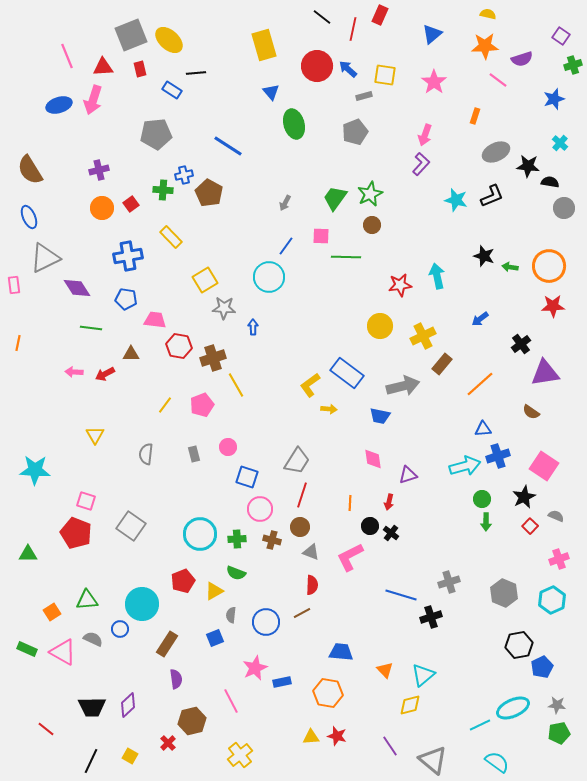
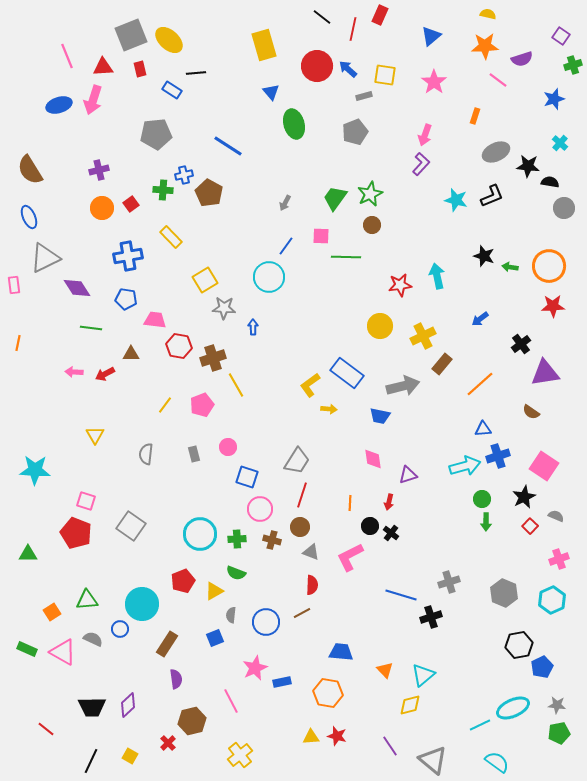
blue triangle at (432, 34): moved 1 px left, 2 px down
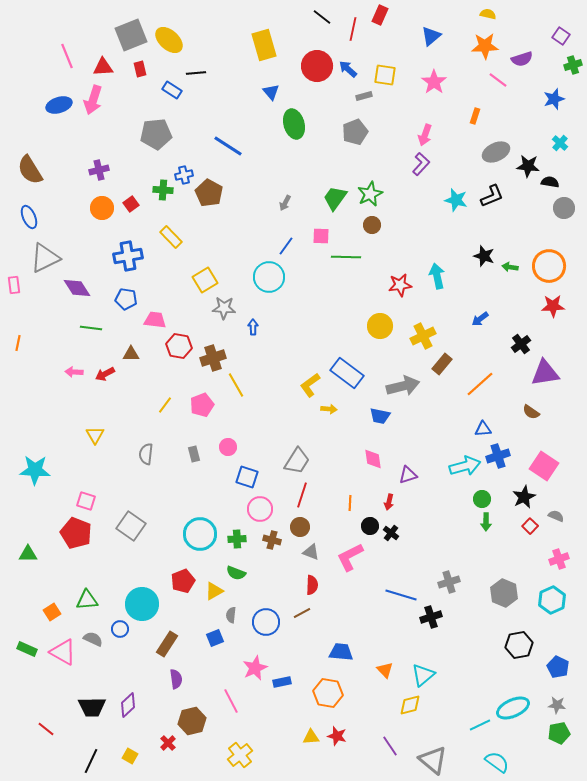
blue pentagon at (542, 667): moved 16 px right; rotated 20 degrees counterclockwise
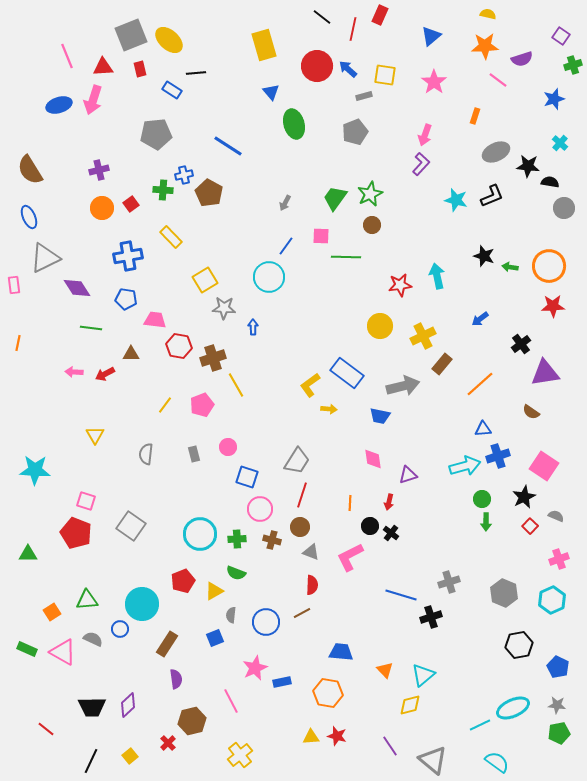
yellow square at (130, 756): rotated 21 degrees clockwise
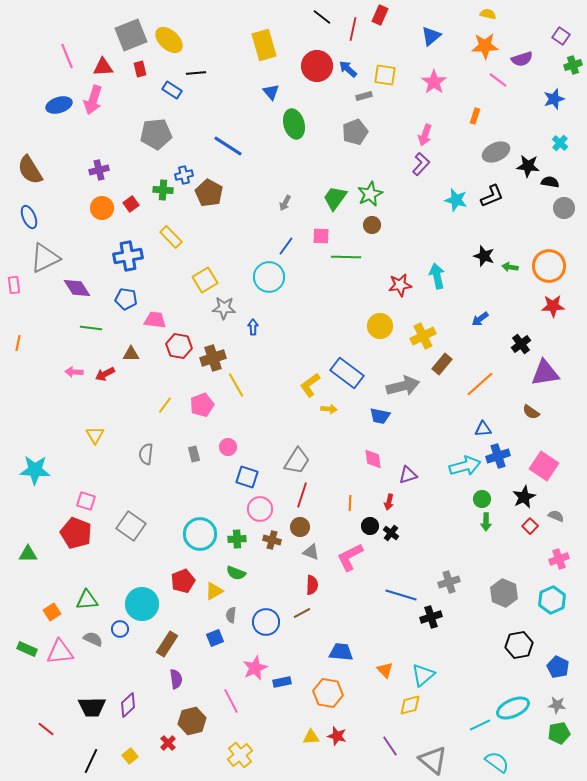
pink triangle at (63, 652): moved 3 px left; rotated 36 degrees counterclockwise
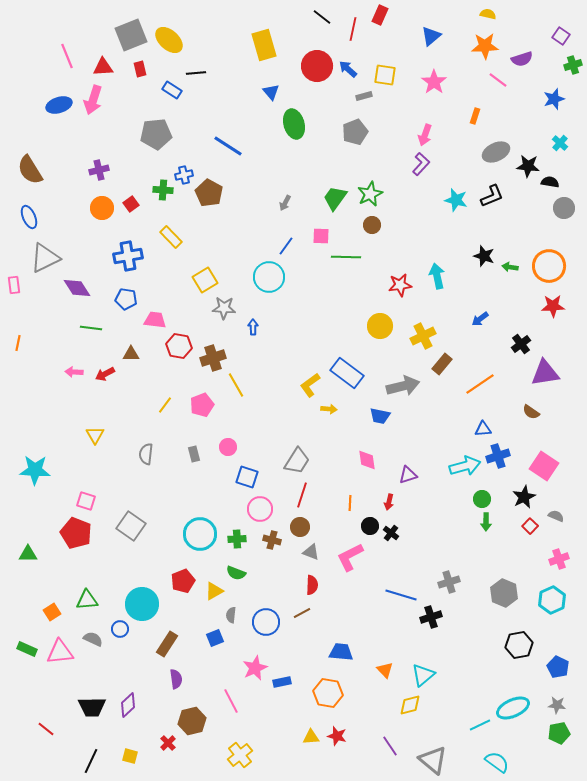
orange line at (480, 384): rotated 8 degrees clockwise
pink diamond at (373, 459): moved 6 px left, 1 px down
yellow square at (130, 756): rotated 35 degrees counterclockwise
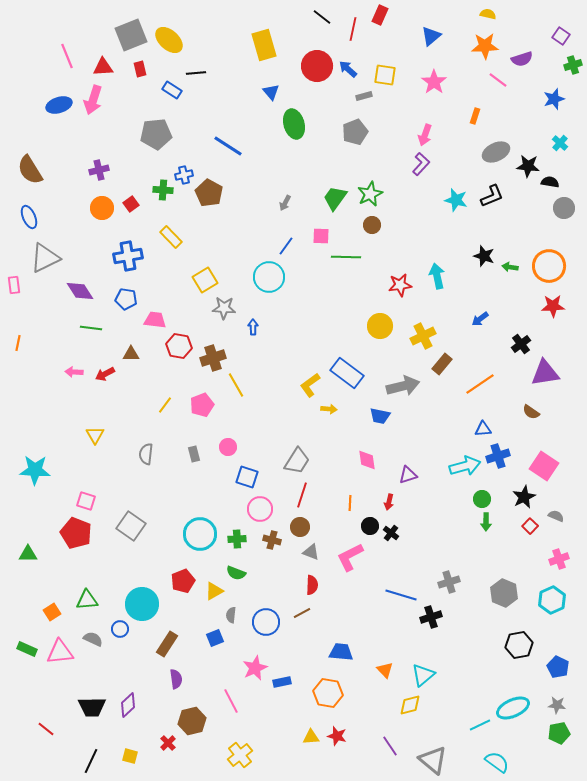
purple diamond at (77, 288): moved 3 px right, 3 px down
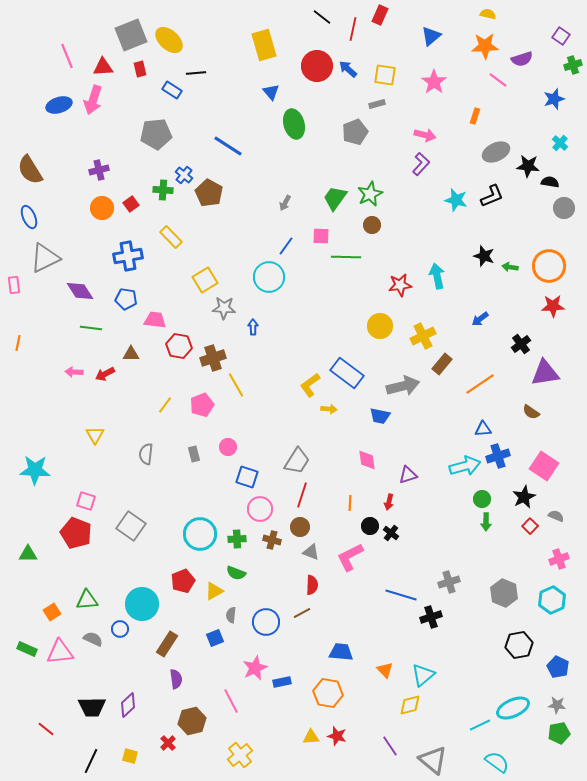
gray rectangle at (364, 96): moved 13 px right, 8 px down
pink arrow at (425, 135): rotated 95 degrees counterclockwise
blue cross at (184, 175): rotated 36 degrees counterclockwise
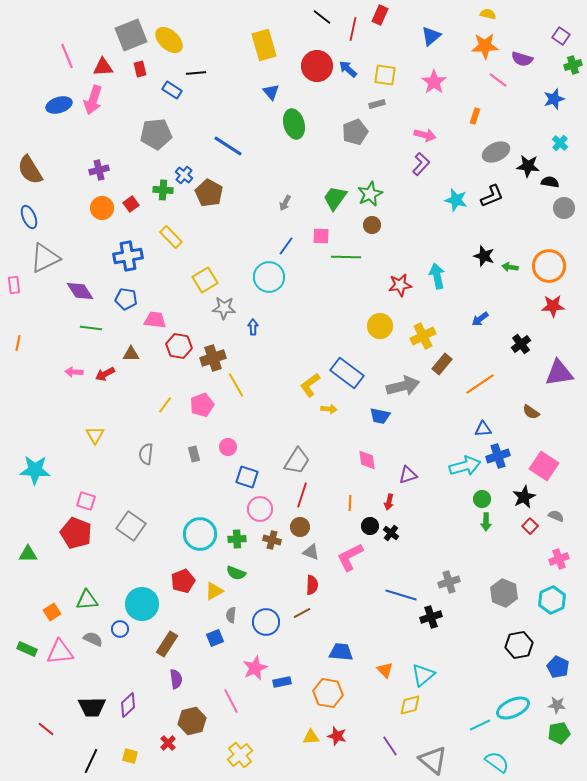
purple semicircle at (522, 59): rotated 35 degrees clockwise
purple triangle at (545, 373): moved 14 px right
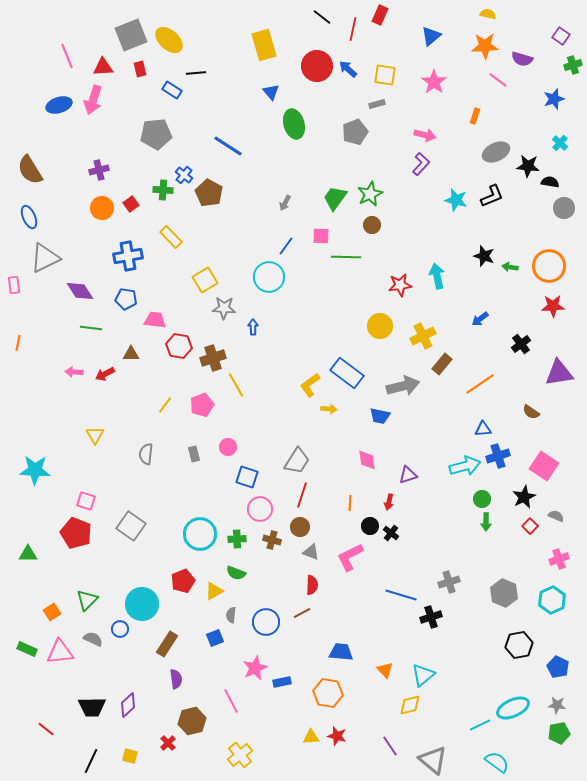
green triangle at (87, 600): rotated 40 degrees counterclockwise
